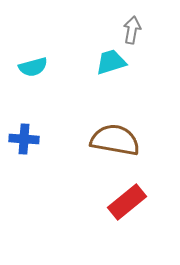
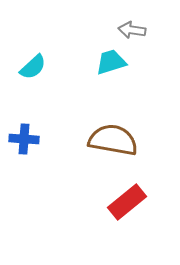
gray arrow: rotated 92 degrees counterclockwise
cyan semicircle: rotated 28 degrees counterclockwise
brown semicircle: moved 2 px left
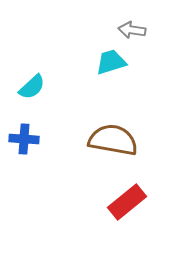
cyan semicircle: moved 1 px left, 20 px down
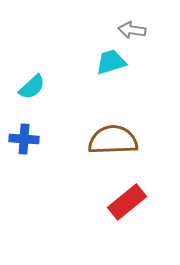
brown semicircle: rotated 12 degrees counterclockwise
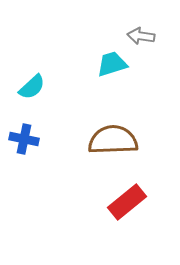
gray arrow: moved 9 px right, 6 px down
cyan trapezoid: moved 1 px right, 2 px down
blue cross: rotated 8 degrees clockwise
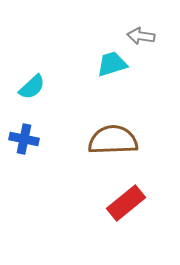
red rectangle: moved 1 px left, 1 px down
